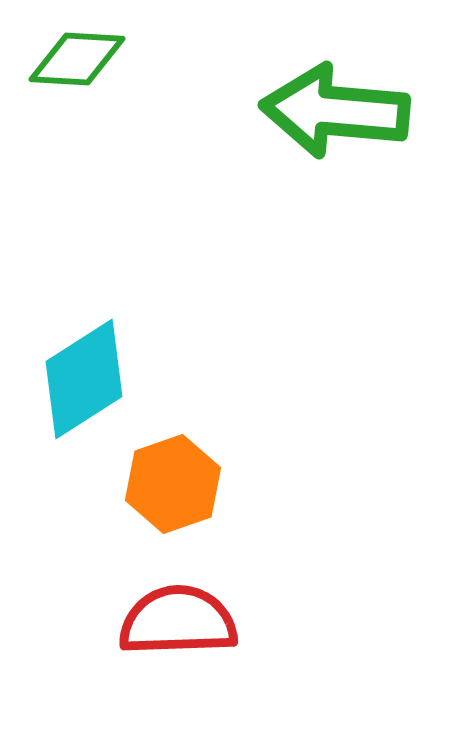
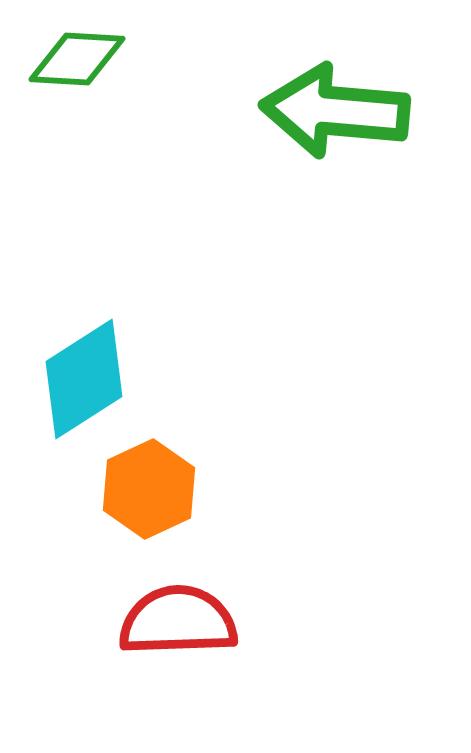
orange hexagon: moved 24 px left, 5 px down; rotated 6 degrees counterclockwise
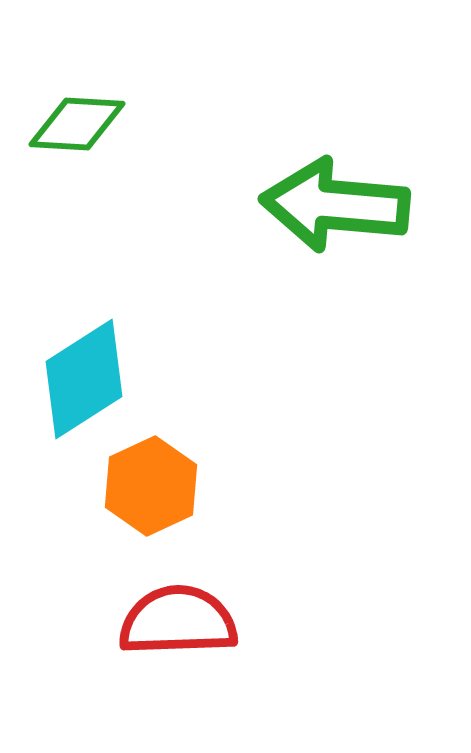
green diamond: moved 65 px down
green arrow: moved 94 px down
orange hexagon: moved 2 px right, 3 px up
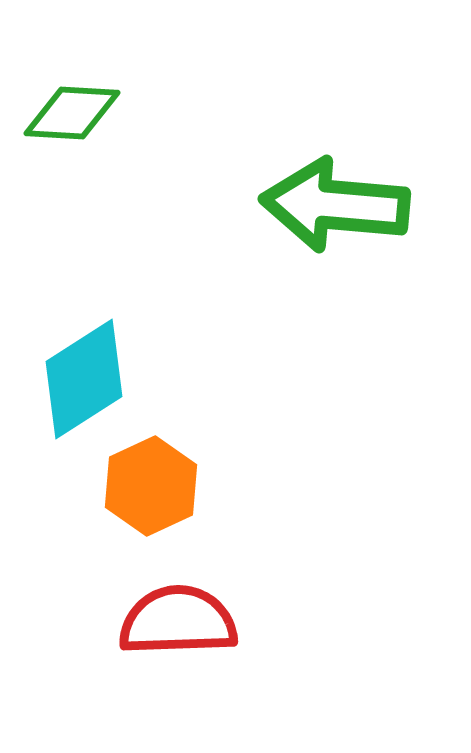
green diamond: moved 5 px left, 11 px up
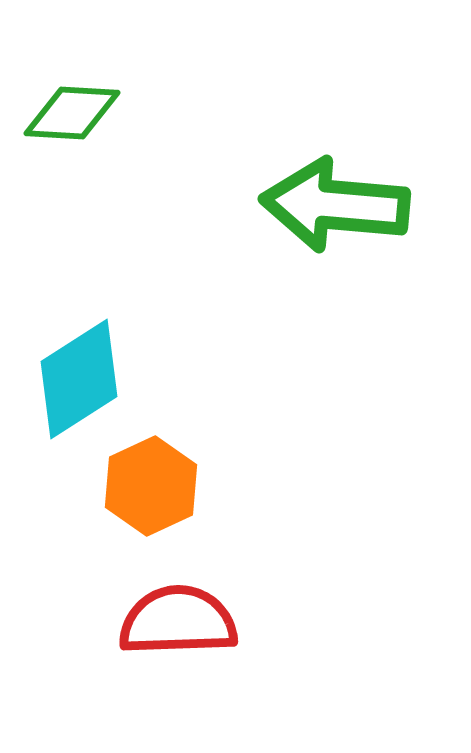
cyan diamond: moved 5 px left
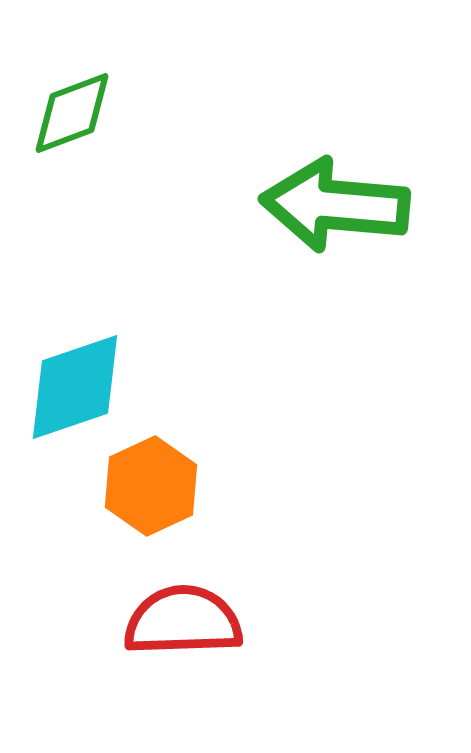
green diamond: rotated 24 degrees counterclockwise
cyan diamond: moved 4 px left, 8 px down; rotated 14 degrees clockwise
red semicircle: moved 5 px right
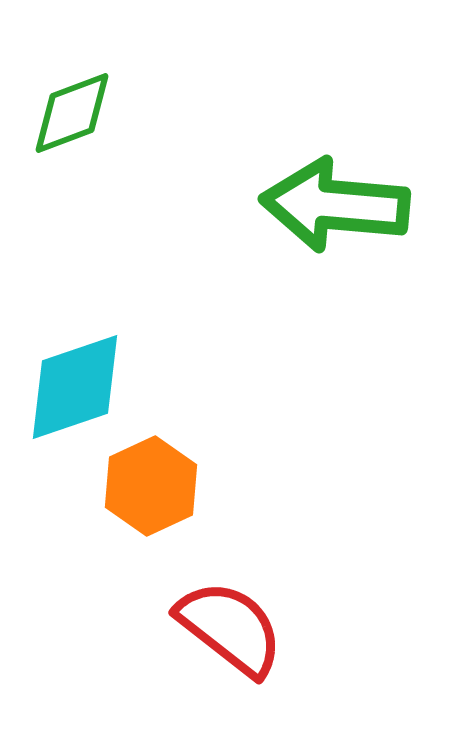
red semicircle: moved 47 px right, 7 px down; rotated 40 degrees clockwise
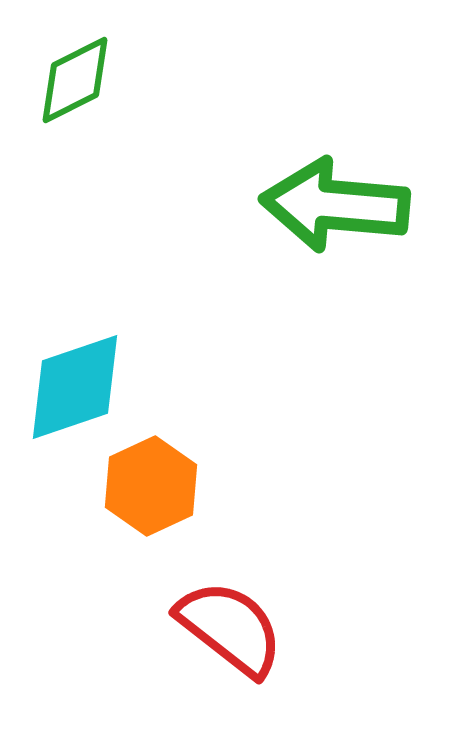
green diamond: moved 3 px right, 33 px up; rotated 6 degrees counterclockwise
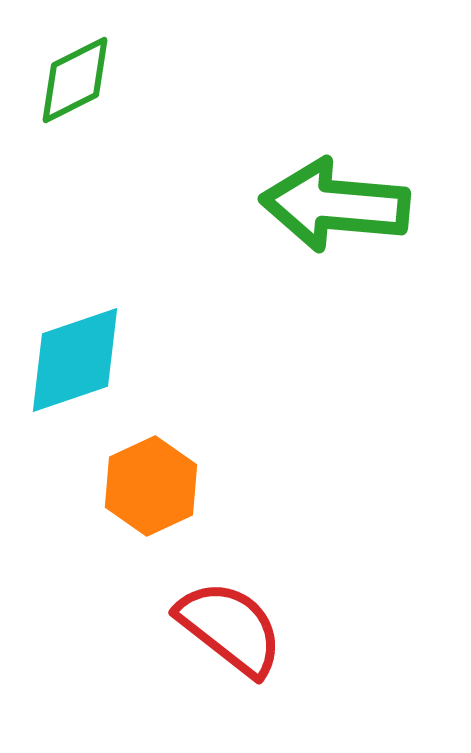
cyan diamond: moved 27 px up
